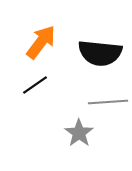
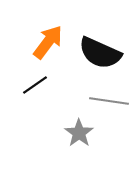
orange arrow: moved 7 px right
black semicircle: rotated 18 degrees clockwise
gray line: moved 1 px right, 1 px up; rotated 12 degrees clockwise
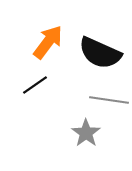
gray line: moved 1 px up
gray star: moved 7 px right
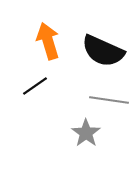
orange arrow: moved 1 px up; rotated 54 degrees counterclockwise
black semicircle: moved 3 px right, 2 px up
black line: moved 1 px down
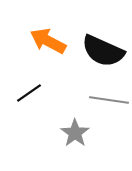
orange arrow: rotated 45 degrees counterclockwise
black line: moved 6 px left, 7 px down
gray star: moved 11 px left
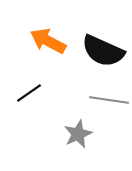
gray star: moved 3 px right, 1 px down; rotated 12 degrees clockwise
